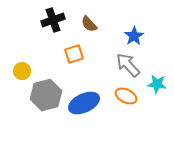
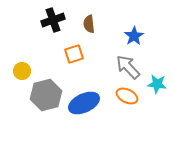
brown semicircle: rotated 36 degrees clockwise
gray arrow: moved 2 px down
orange ellipse: moved 1 px right
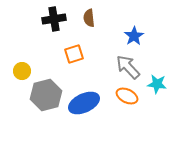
black cross: moved 1 px right, 1 px up; rotated 10 degrees clockwise
brown semicircle: moved 6 px up
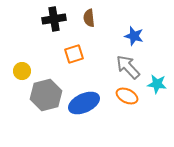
blue star: rotated 24 degrees counterclockwise
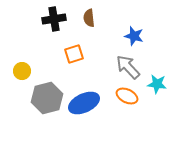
gray hexagon: moved 1 px right, 3 px down
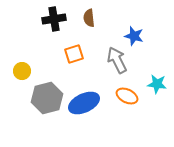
gray arrow: moved 11 px left, 7 px up; rotated 16 degrees clockwise
